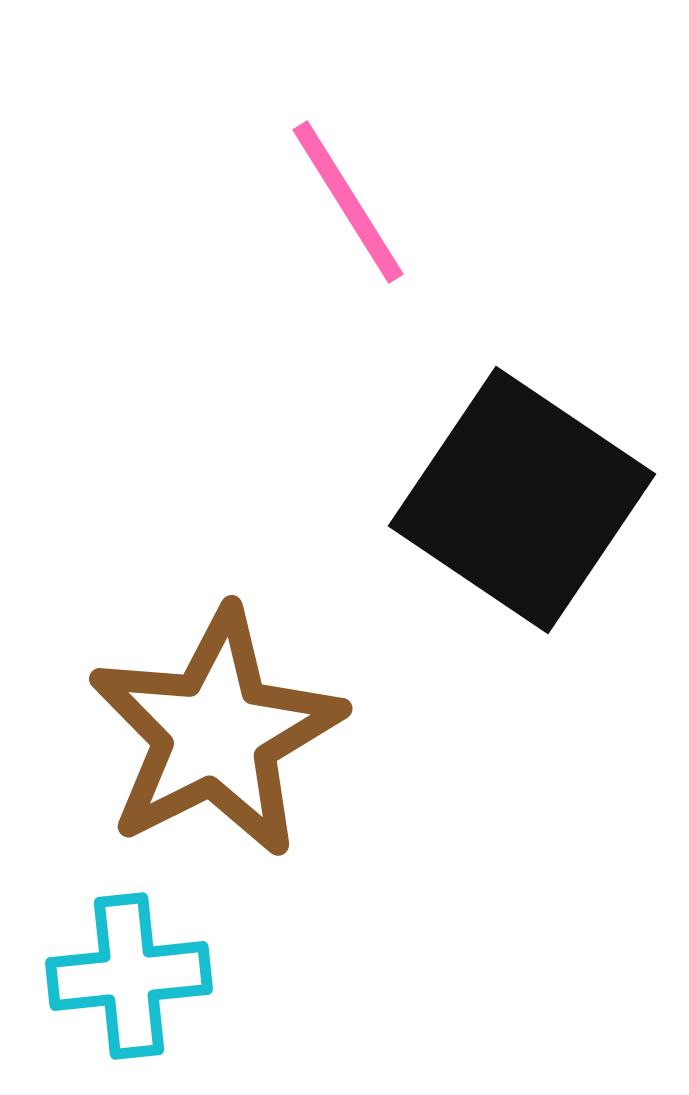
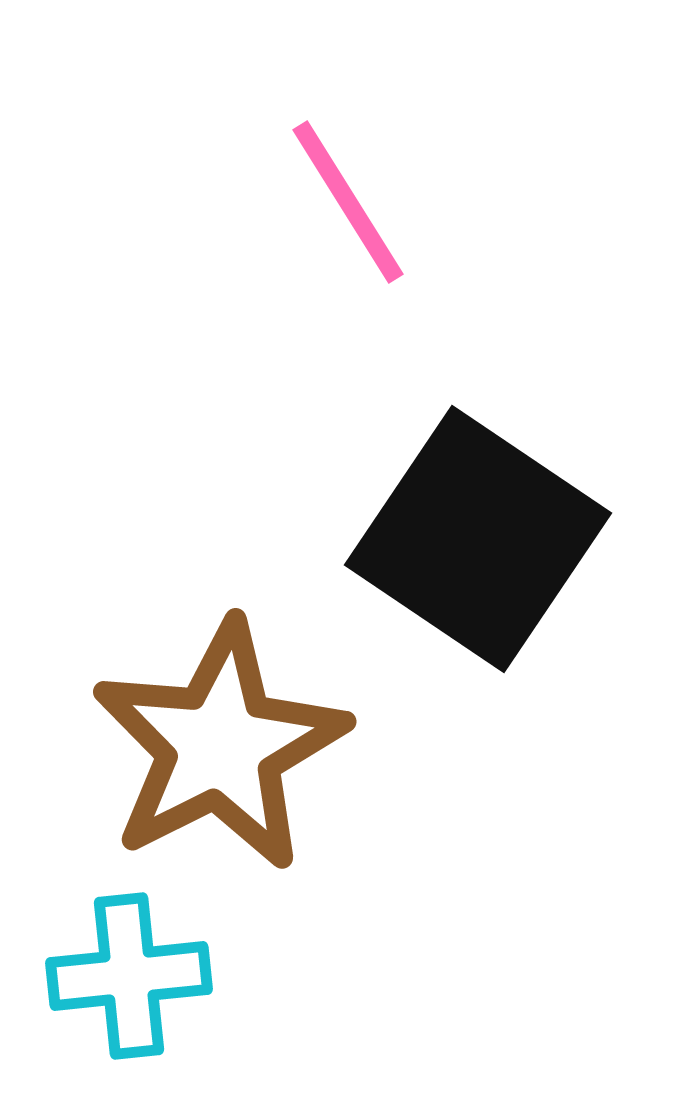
black square: moved 44 px left, 39 px down
brown star: moved 4 px right, 13 px down
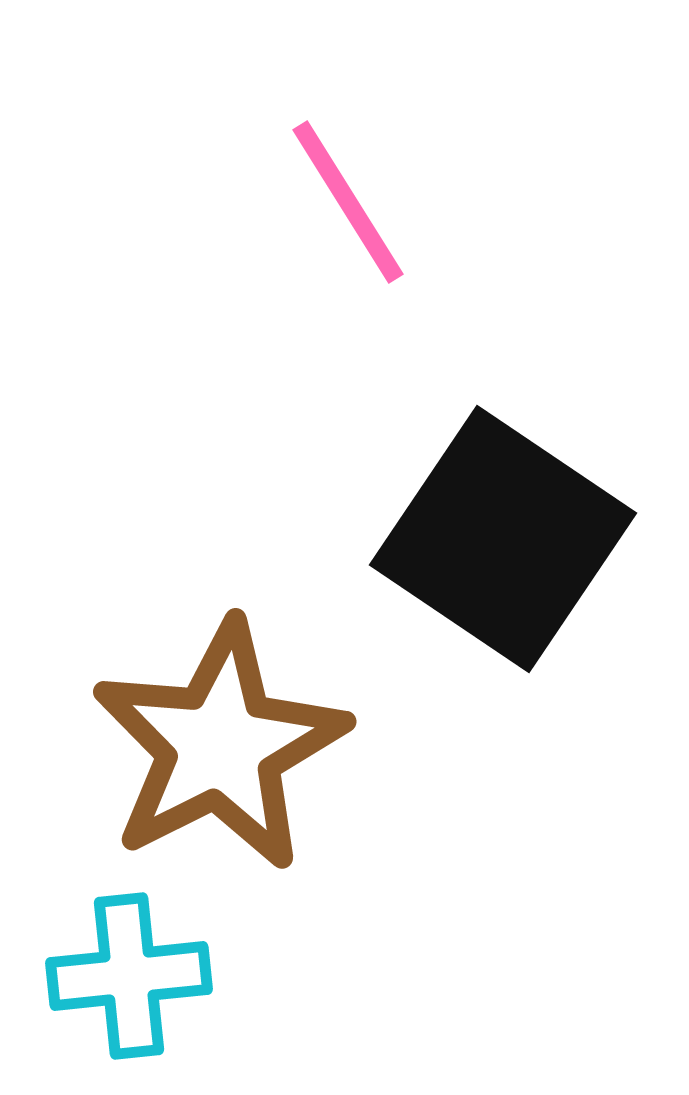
black square: moved 25 px right
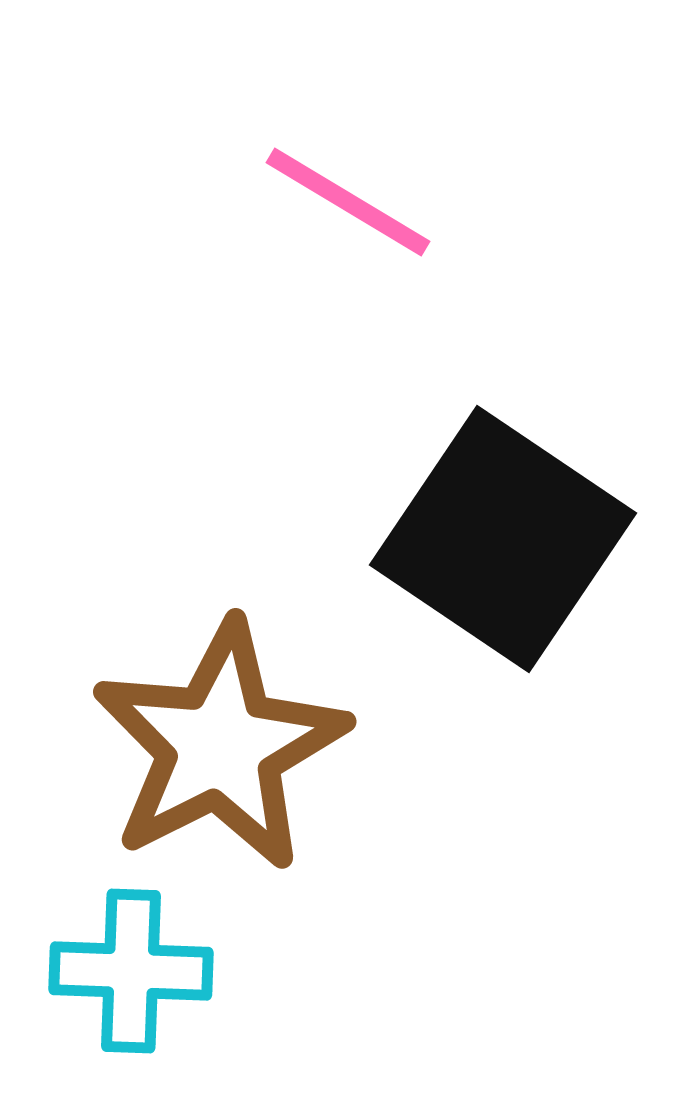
pink line: rotated 27 degrees counterclockwise
cyan cross: moved 2 px right, 5 px up; rotated 8 degrees clockwise
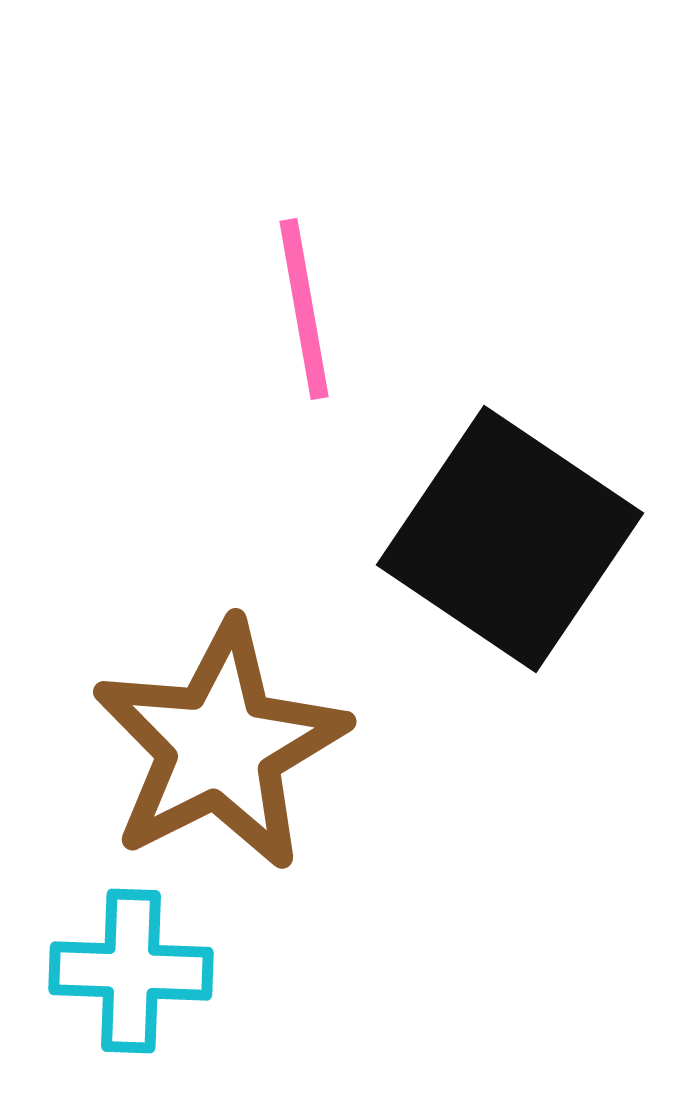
pink line: moved 44 px left, 107 px down; rotated 49 degrees clockwise
black square: moved 7 px right
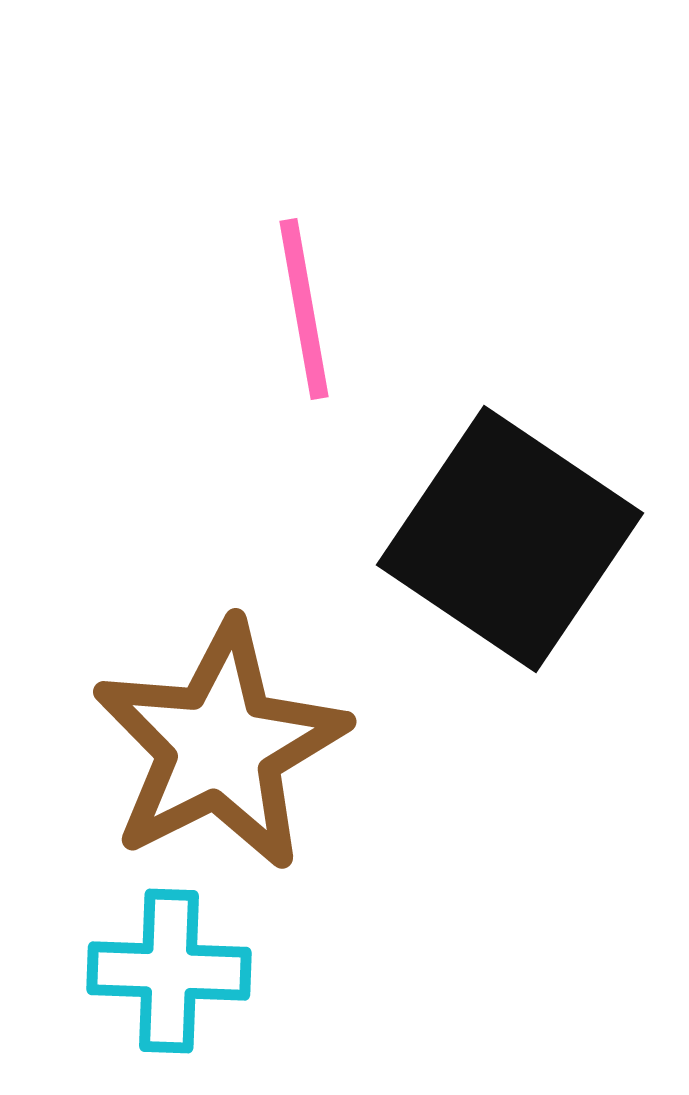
cyan cross: moved 38 px right
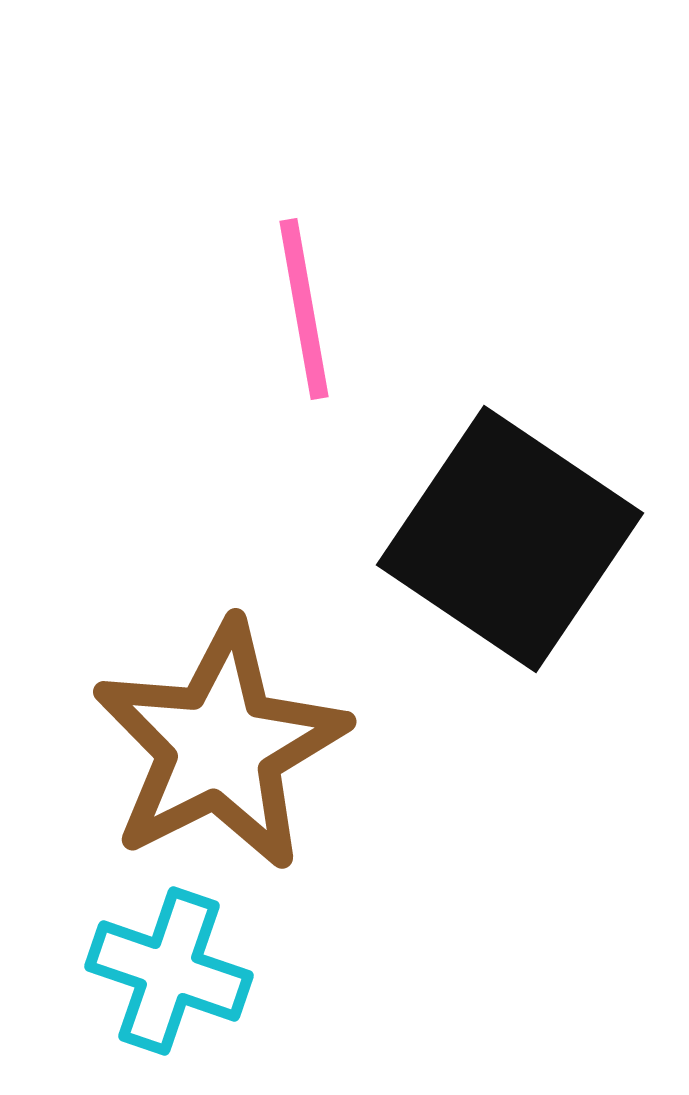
cyan cross: rotated 17 degrees clockwise
